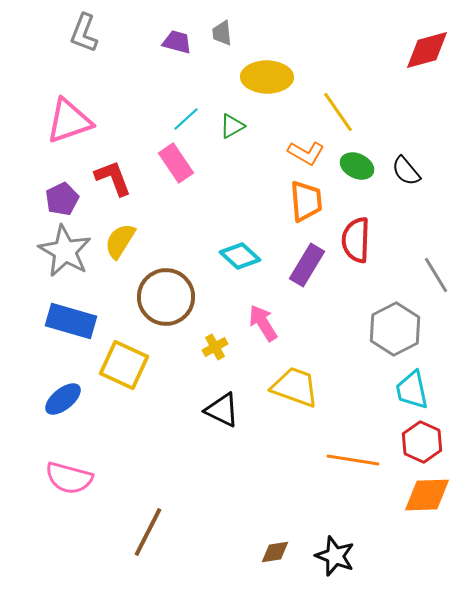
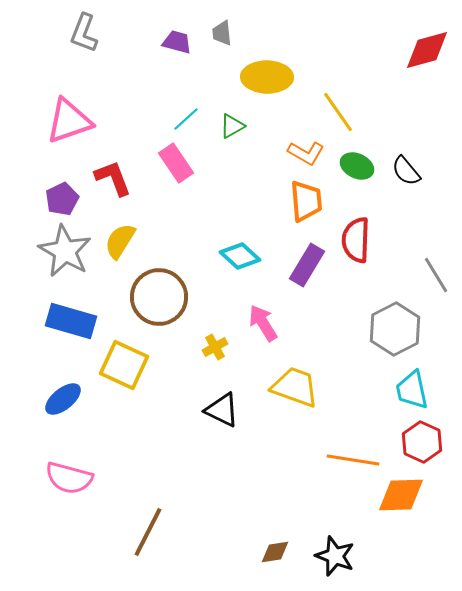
brown circle: moved 7 px left
orange diamond: moved 26 px left
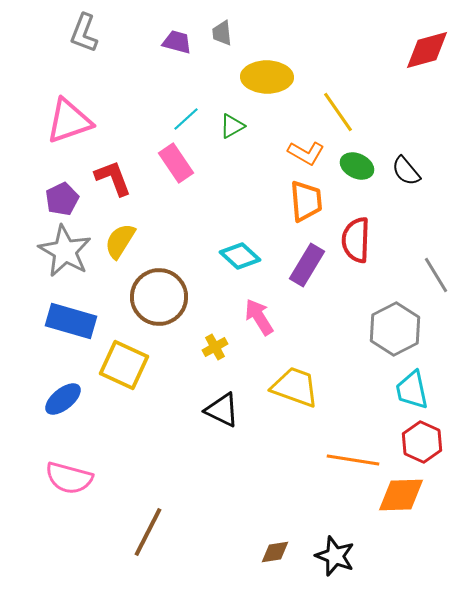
pink arrow: moved 4 px left, 6 px up
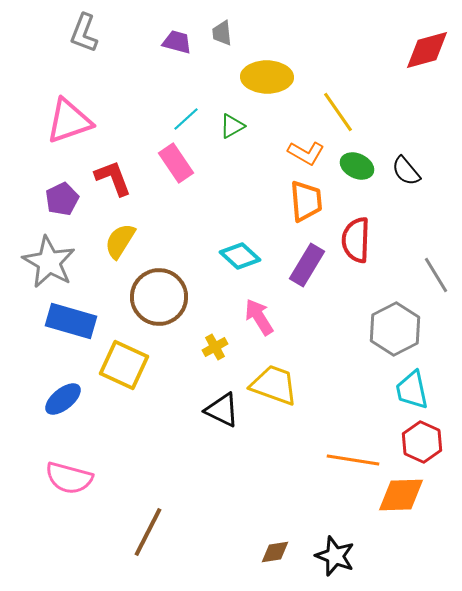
gray star: moved 16 px left, 11 px down
yellow trapezoid: moved 21 px left, 2 px up
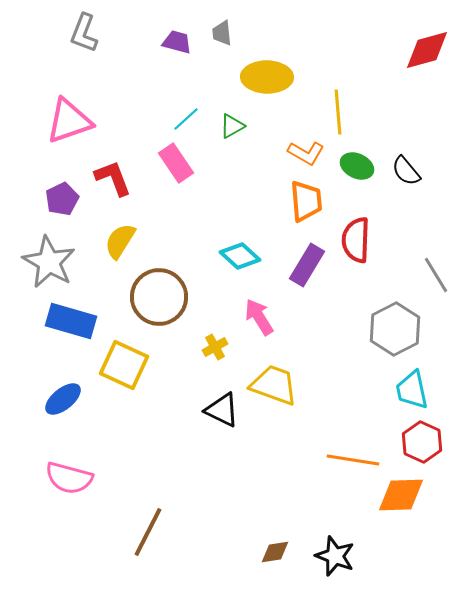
yellow line: rotated 30 degrees clockwise
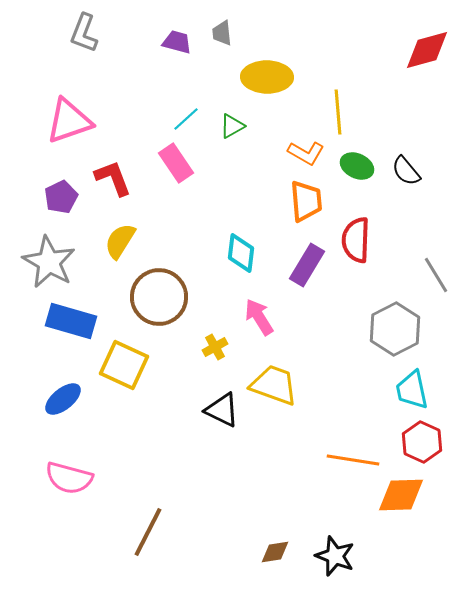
purple pentagon: moved 1 px left, 2 px up
cyan diamond: moved 1 px right, 3 px up; rotated 54 degrees clockwise
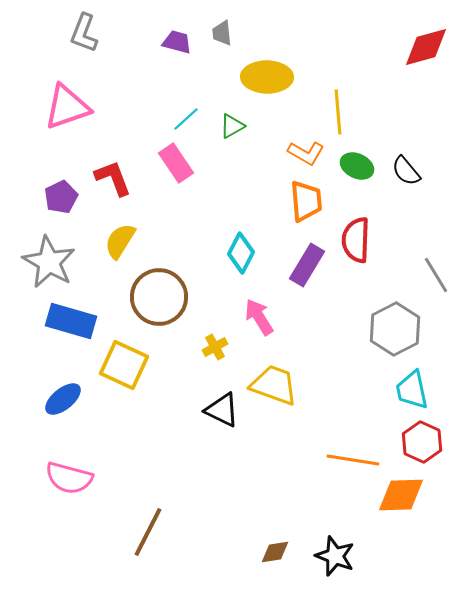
red diamond: moved 1 px left, 3 px up
pink triangle: moved 2 px left, 14 px up
cyan diamond: rotated 21 degrees clockwise
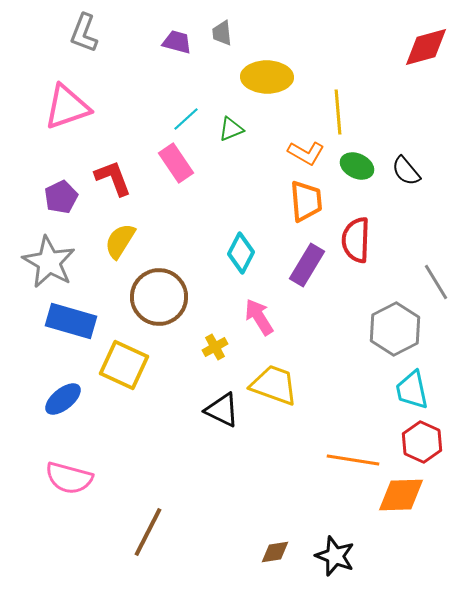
green triangle: moved 1 px left, 3 px down; rotated 8 degrees clockwise
gray line: moved 7 px down
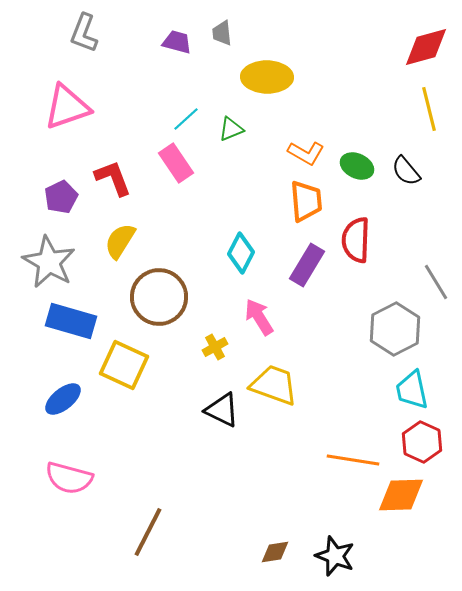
yellow line: moved 91 px right, 3 px up; rotated 9 degrees counterclockwise
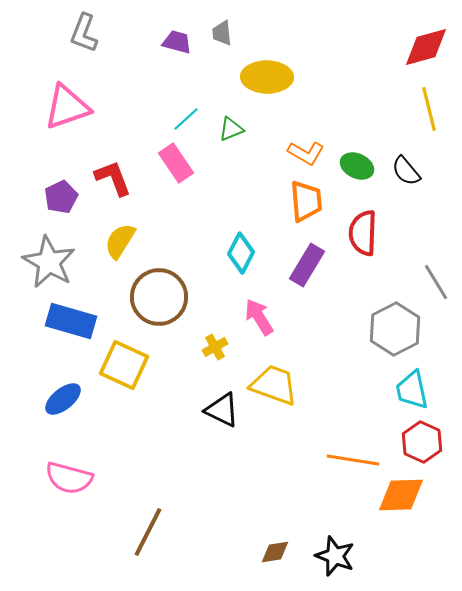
red semicircle: moved 7 px right, 7 px up
